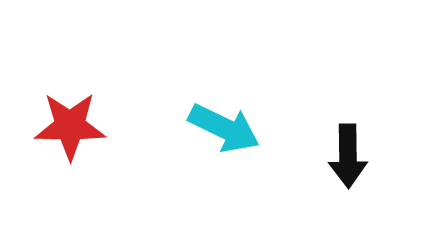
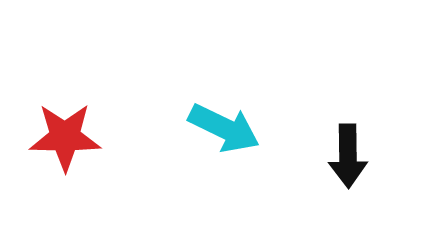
red star: moved 5 px left, 11 px down
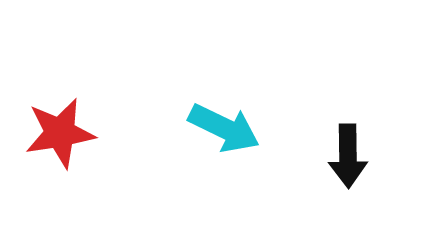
red star: moved 5 px left, 4 px up; rotated 10 degrees counterclockwise
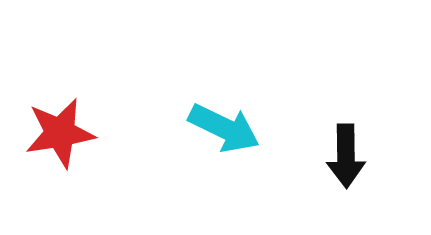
black arrow: moved 2 px left
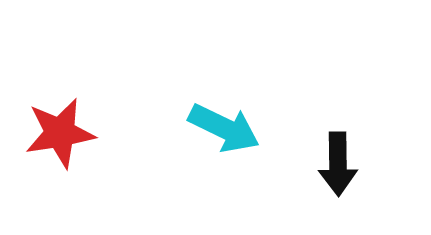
black arrow: moved 8 px left, 8 px down
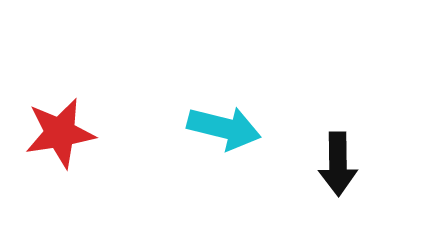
cyan arrow: rotated 12 degrees counterclockwise
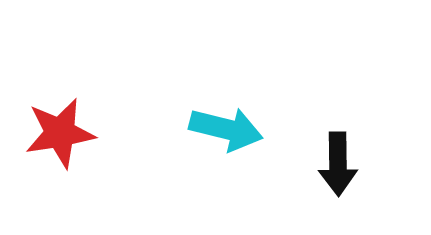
cyan arrow: moved 2 px right, 1 px down
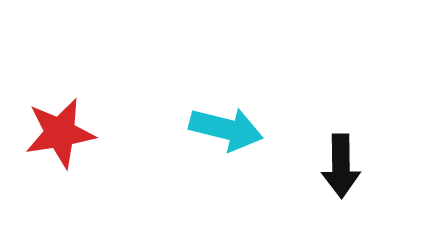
black arrow: moved 3 px right, 2 px down
